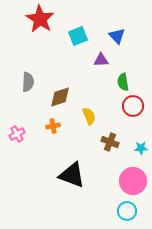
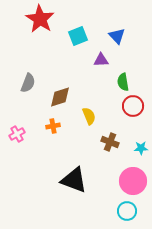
gray semicircle: moved 1 px down; rotated 18 degrees clockwise
black triangle: moved 2 px right, 5 px down
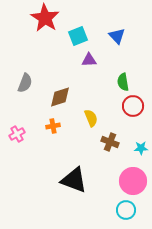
red star: moved 5 px right, 1 px up
purple triangle: moved 12 px left
gray semicircle: moved 3 px left
yellow semicircle: moved 2 px right, 2 px down
cyan circle: moved 1 px left, 1 px up
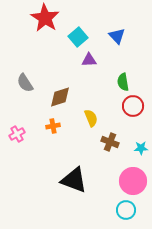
cyan square: moved 1 px down; rotated 18 degrees counterclockwise
gray semicircle: rotated 126 degrees clockwise
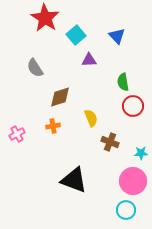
cyan square: moved 2 px left, 2 px up
gray semicircle: moved 10 px right, 15 px up
cyan star: moved 5 px down
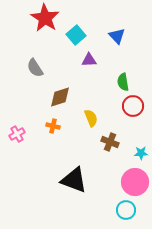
orange cross: rotated 24 degrees clockwise
pink circle: moved 2 px right, 1 px down
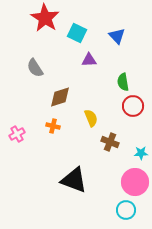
cyan square: moved 1 px right, 2 px up; rotated 24 degrees counterclockwise
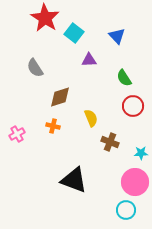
cyan square: moved 3 px left; rotated 12 degrees clockwise
green semicircle: moved 1 px right, 4 px up; rotated 24 degrees counterclockwise
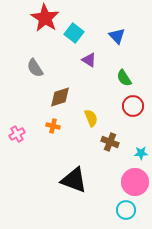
purple triangle: rotated 35 degrees clockwise
